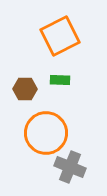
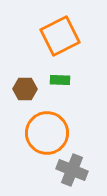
orange circle: moved 1 px right
gray cross: moved 2 px right, 3 px down
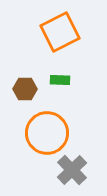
orange square: moved 4 px up
gray cross: rotated 24 degrees clockwise
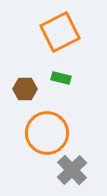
green rectangle: moved 1 px right, 2 px up; rotated 12 degrees clockwise
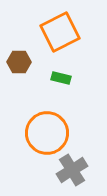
brown hexagon: moved 6 px left, 27 px up
gray cross: rotated 12 degrees clockwise
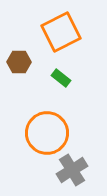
orange square: moved 1 px right
green rectangle: rotated 24 degrees clockwise
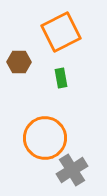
green rectangle: rotated 42 degrees clockwise
orange circle: moved 2 px left, 5 px down
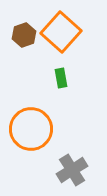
orange square: rotated 21 degrees counterclockwise
brown hexagon: moved 5 px right, 27 px up; rotated 20 degrees counterclockwise
orange circle: moved 14 px left, 9 px up
